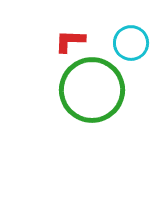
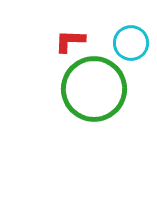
green circle: moved 2 px right, 1 px up
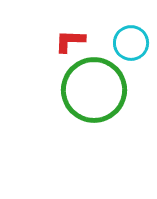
green circle: moved 1 px down
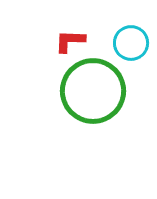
green circle: moved 1 px left, 1 px down
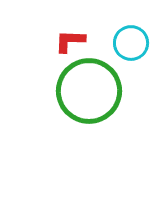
green circle: moved 4 px left
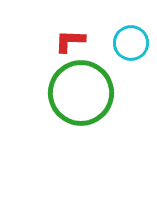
green circle: moved 8 px left, 2 px down
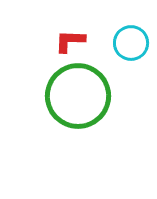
green circle: moved 3 px left, 3 px down
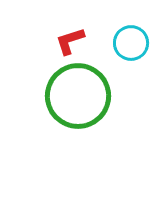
red L-shape: rotated 20 degrees counterclockwise
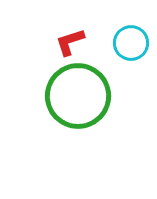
red L-shape: moved 1 px down
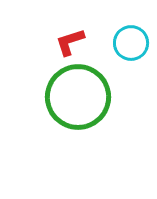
green circle: moved 1 px down
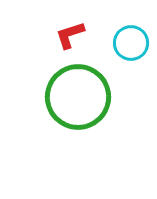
red L-shape: moved 7 px up
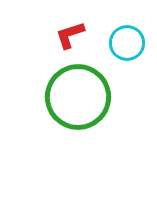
cyan circle: moved 4 px left
